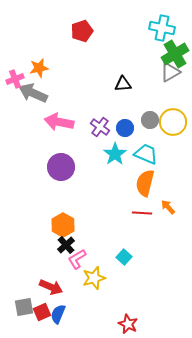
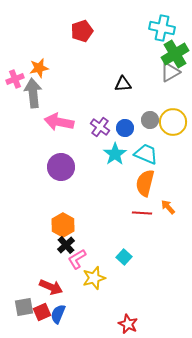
gray arrow: rotated 60 degrees clockwise
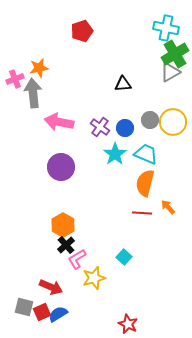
cyan cross: moved 4 px right
gray square: rotated 24 degrees clockwise
blue semicircle: rotated 36 degrees clockwise
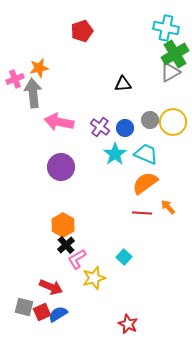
orange semicircle: rotated 40 degrees clockwise
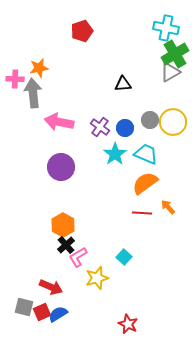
pink cross: rotated 24 degrees clockwise
pink L-shape: moved 1 px right, 2 px up
yellow star: moved 3 px right
